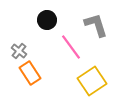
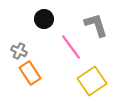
black circle: moved 3 px left, 1 px up
gray cross: rotated 14 degrees counterclockwise
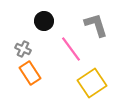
black circle: moved 2 px down
pink line: moved 2 px down
gray cross: moved 4 px right, 2 px up
yellow square: moved 2 px down
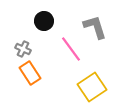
gray L-shape: moved 1 px left, 2 px down
yellow square: moved 4 px down
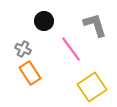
gray L-shape: moved 2 px up
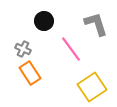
gray L-shape: moved 1 px right, 1 px up
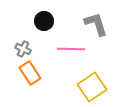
pink line: rotated 52 degrees counterclockwise
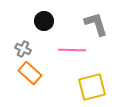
pink line: moved 1 px right, 1 px down
orange rectangle: rotated 15 degrees counterclockwise
yellow square: rotated 20 degrees clockwise
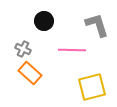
gray L-shape: moved 1 px right, 1 px down
